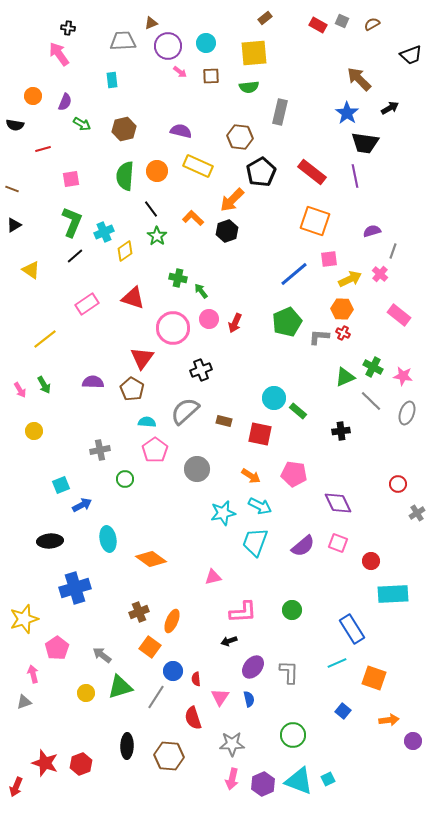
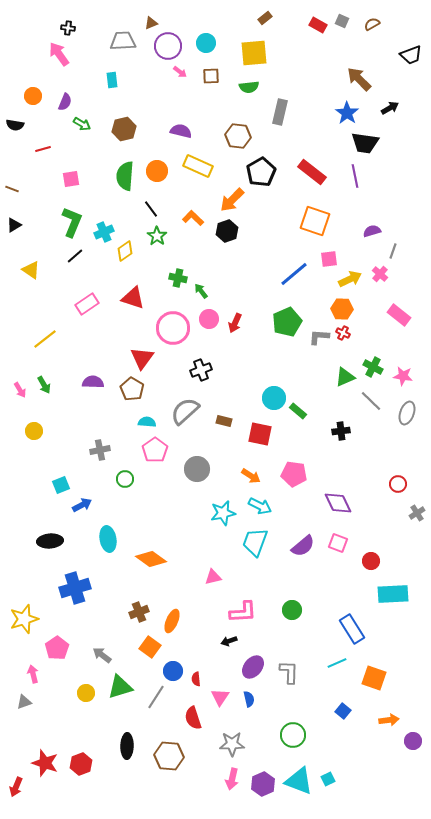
brown hexagon at (240, 137): moved 2 px left, 1 px up
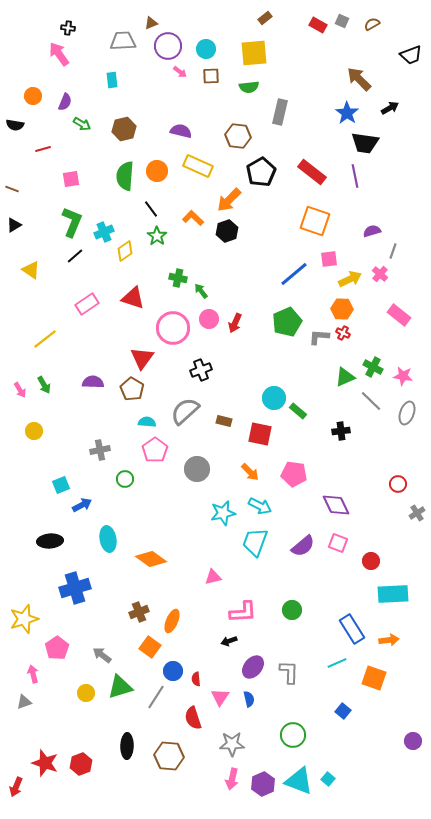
cyan circle at (206, 43): moved 6 px down
orange arrow at (232, 200): moved 3 px left
orange arrow at (251, 476): moved 1 px left, 4 px up; rotated 12 degrees clockwise
purple diamond at (338, 503): moved 2 px left, 2 px down
orange arrow at (389, 720): moved 80 px up
cyan square at (328, 779): rotated 24 degrees counterclockwise
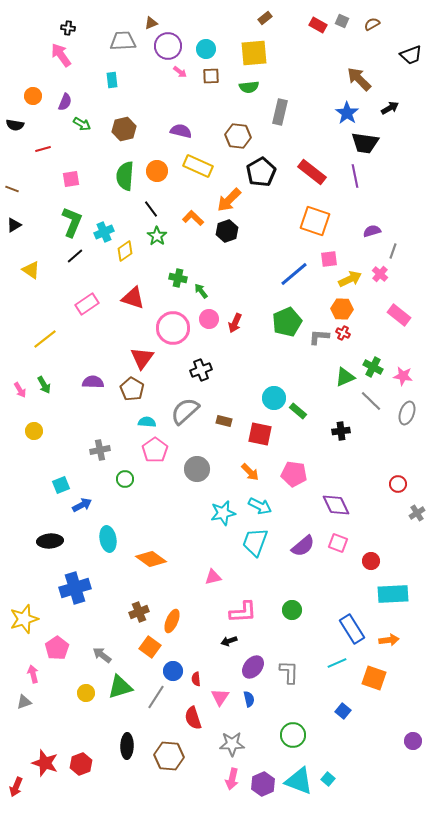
pink arrow at (59, 54): moved 2 px right, 1 px down
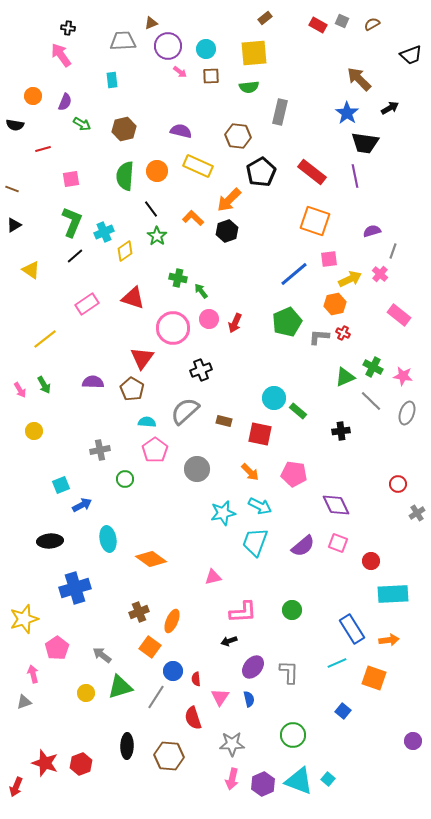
orange hexagon at (342, 309): moved 7 px left, 5 px up; rotated 15 degrees counterclockwise
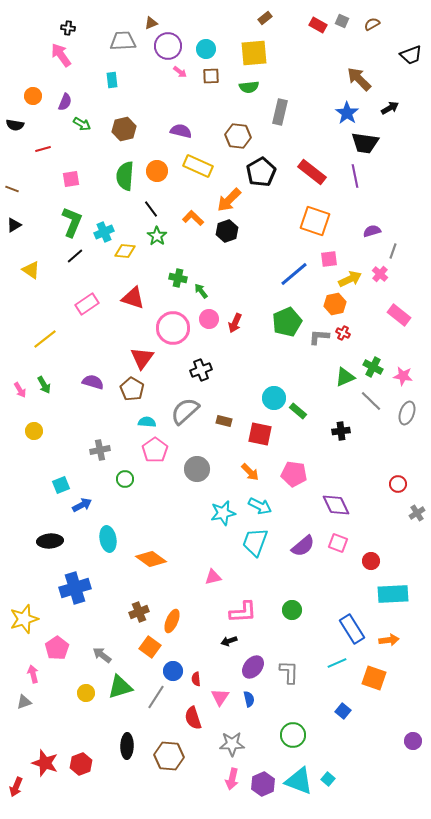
yellow diamond at (125, 251): rotated 40 degrees clockwise
purple semicircle at (93, 382): rotated 15 degrees clockwise
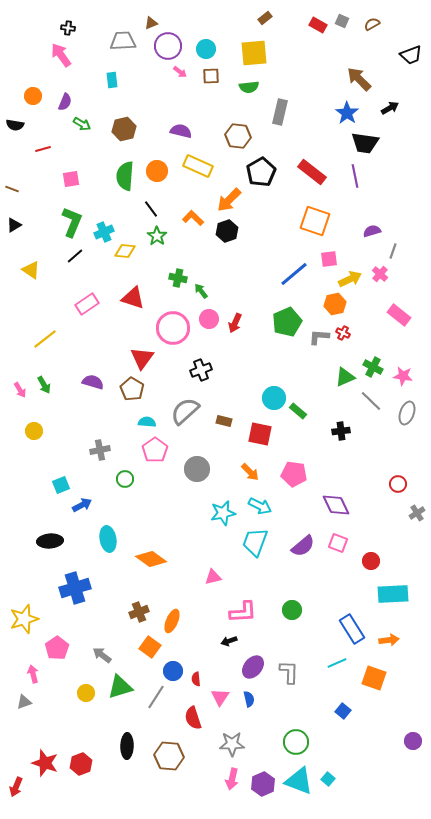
green circle at (293, 735): moved 3 px right, 7 px down
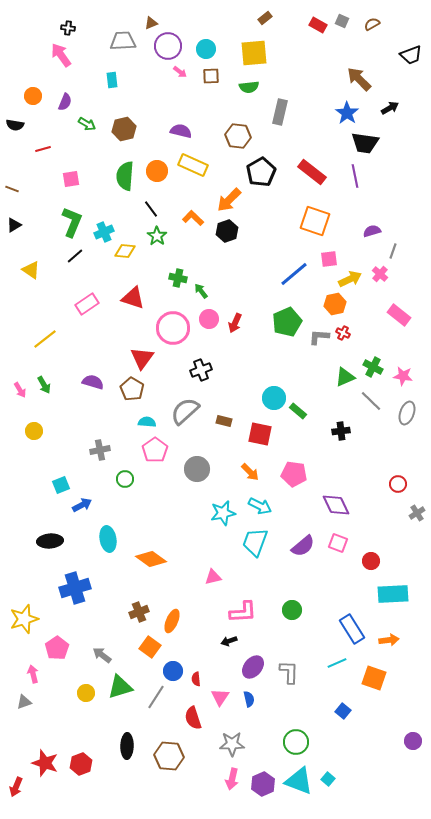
green arrow at (82, 124): moved 5 px right
yellow rectangle at (198, 166): moved 5 px left, 1 px up
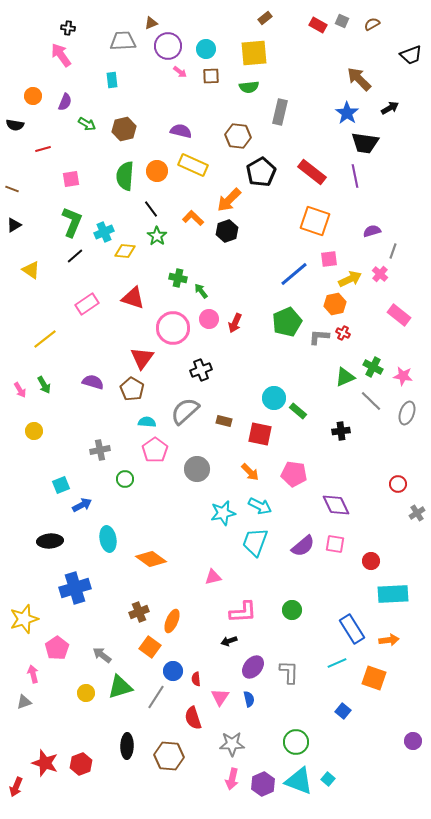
pink square at (338, 543): moved 3 px left, 1 px down; rotated 12 degrees counterclockwise
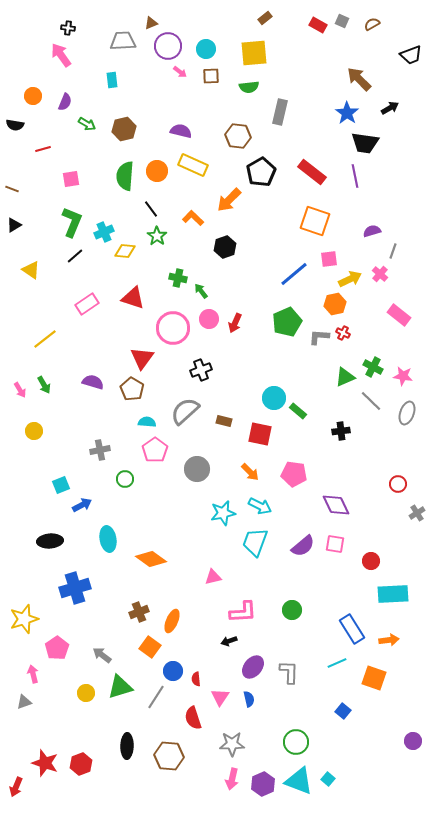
black hexagon at (227, 231): moved 2 px left, 16 px down
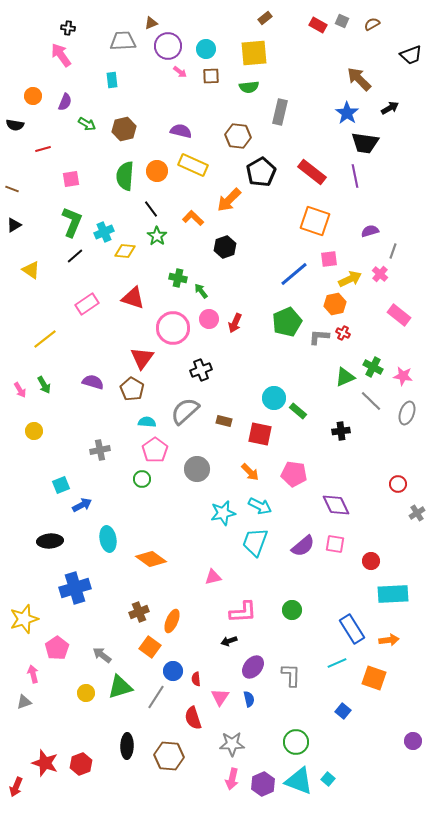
purple semicircle at (372, 231): moved 2 px left
green circle at (125, 479): moved 17 px right
gray L-shape at (289, 672): moved 2 px right, 3 px down
